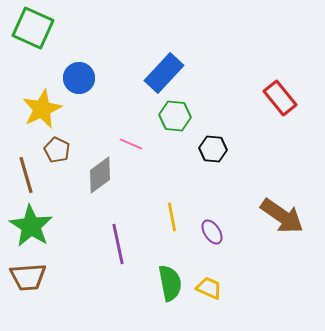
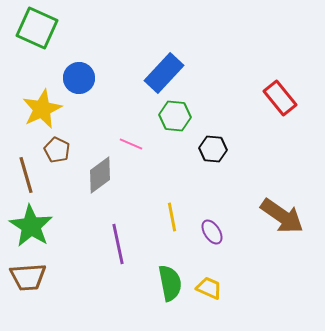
green square: moved 4 px right
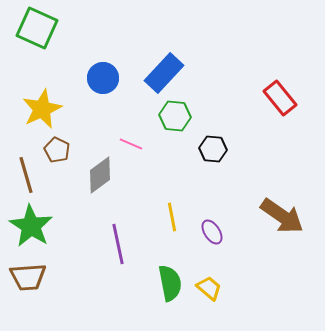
blue circle: moved 24 px right
yellow trapezoid: rotated 16 degrees clockwise
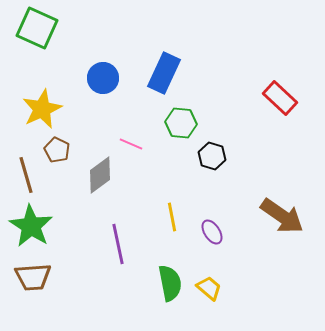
blue rectangle: rotated 18 degrees counterclockwise
red rectangle: rotated 8 degrees counterclockwise
green hexagon: moved 6 px right, 7 px down
black hexagon: moved 1 px left, 7 px down; rotated 12 degrees clockwise
brown trapezoid: moved 5 px right
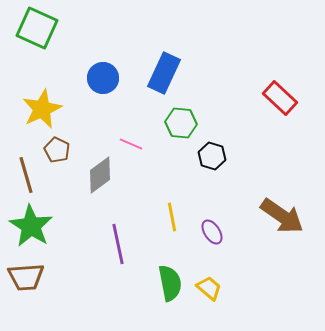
brown trapezoid: moved 7 px left
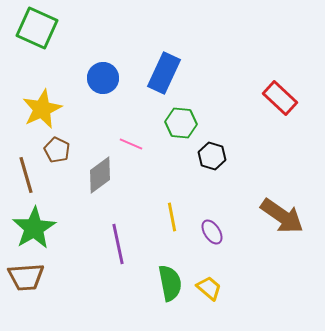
green star: moved 3 px right, 2 px down; rotated 9 degrees clockwise
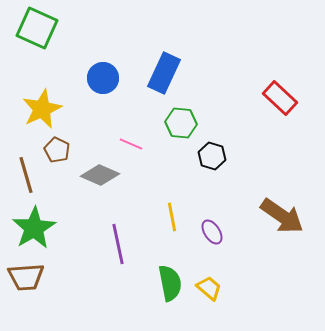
gray diamond: rotated 60 degrees clockwise
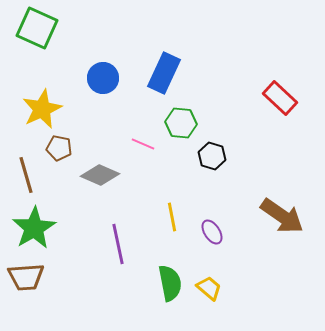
pink line: moved 12 px right
brown pentagon: moved 2 px right, 2 px up; rotated 15 degrees counterclockwise
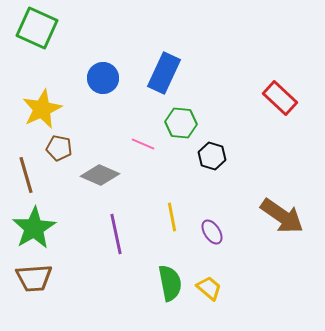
purple line: moved 2 px left, 10 px up
brown trapezoid: moved 8 px right, 1 px down
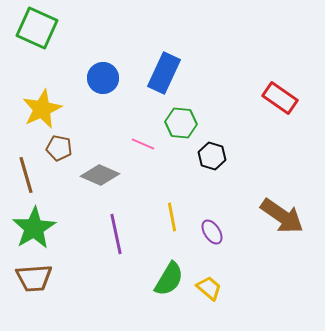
red rectangle: rotated 8 degrees counterclockwise
green semicircle: moved 1 px left, 4 px up; rotated 42 degrees clockwise
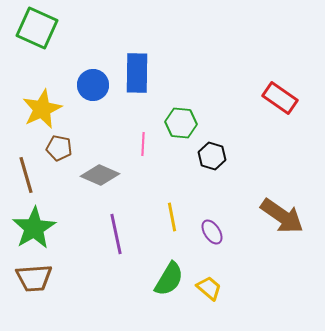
blue rectangle: moved 27 px left; rotated 24 degrees counterclockwise
blue circle: moved 10 px left, 7 px down
pink line: rotated 70 degrees clockwise
